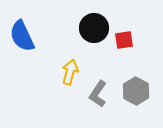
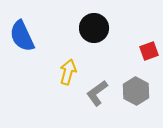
red square: moved 25 px right, 11 px down; rotated 12 degrees counterclockwise
yellow arrow: moved 2 px left
gray L-shape: moved 1 px left, 1 px up; rotated 20 degrees clockwise
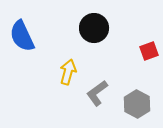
gray hexagon: moved 1 px right, 13 px down
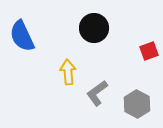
yellow arrow: rotated 20 degrees counterclockwise
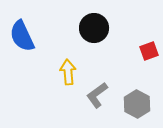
gray L-shape: moved 2 px down
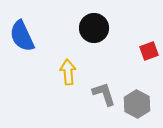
gray L-shape: moved 7 px right, 1 px up; rotated 108 degrees clockwise
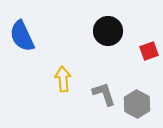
black circle: moved 14 px right, 3 px down
yellow arrow: moved 5 px left, 7 px down
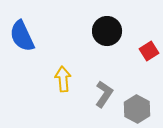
black circle: moved 1 px left
red square: rotated 12 degrees counterclockwise
gray L-shape: rotated 52 degrees clockwise
gray hexagon: moved 5 px down
